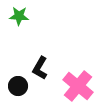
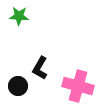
pink cross: rotated 24 degrees counterclockwise
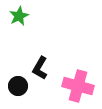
green star: rotated 30 degrees counterclockwise
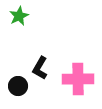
pink cross: moved 7 px up; rotated 16 degrees counterclockwise
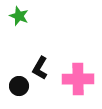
green star: rotated 24 degrees counterclockwise
black circle: moved 1 px right
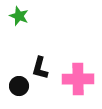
black L-shape: rotated 15 degrees counterclockwise
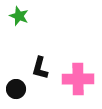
black circle: moved 3 px left, 3 px down
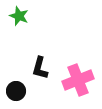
pink cross: moved 1 px down; rotated 20 degrees counterclockwise
black circle: moved 2 px down
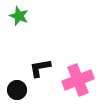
black L-shape: rotated 65 degrees clockwise
black circle: moved 1 px right, 1 px up
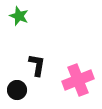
black L-shape: moved 3 px left, 3 px up; rotated 110 degrees clockwise
